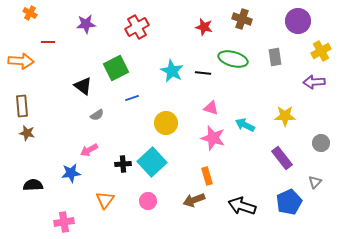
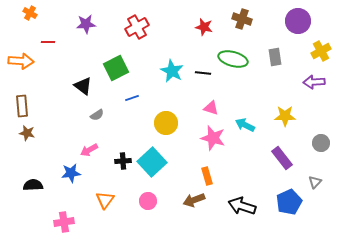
black cross: moved 3 px up
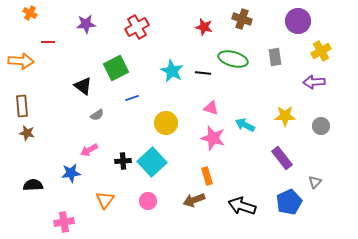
gray circle: moved 17 px up
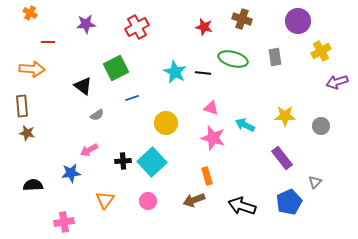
orange arrow: moved 11 px right, 8 px down
cyan star: moved 3 px right, 1 px down
purple arrow: moved 23 px right; rotated 15 degrees counterclockwise
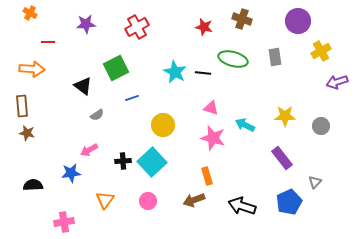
yellow circle: moved 3 px left, 2 px down
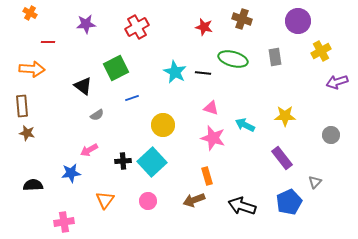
gray circle: moved 10 px right, 9 px down
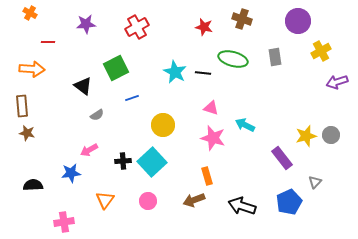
yellow star: moved 21 px right, 20 px down; rotated 15 degrees counterclockwise
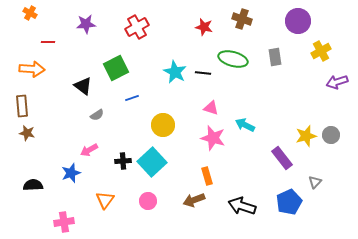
blue star: rotated 12 degrees counterclockwise
